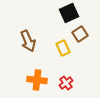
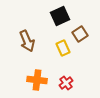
black square: moved 9 px left, 3 px down
brown arrow: moved 1 px left
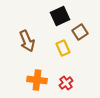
brown square: moved 2 px up
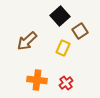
black square: rotated 18 degrees counterclockwise
brown square: moved 1 px up
brown arrow: rotated 70 degrees clockwise
yellow rectangle: rotated 49 degrees clockwise
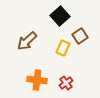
brown square: moved 5 px down
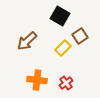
black square: rotated 18 degrees counterclockwise
yellow rectangle: rotated 21 degrees clockwise
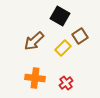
brown arrow: moved 7 px right
orange cross: moved 2 px left, 2 px up
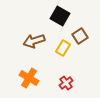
brown arrow: rotated 25 degrees clockwise
yellow rectangle: rotated 14 degrees counterclockwise
orange cross: moved 6 px left; rotated 24 degrees clockwise
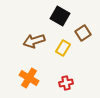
brown square: moved 3 px right, 3 px up
red cross: rotated 24 degrees clockwise
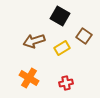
brown square: moved 1 px right, 3 px down; rotated 21 degrees counterclockwise
yellow rectangle: moved 1 px left; rotated 28 degrees clockwise
